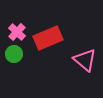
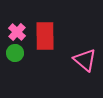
red rectangle: moved 3 px left, 2 px up; rotated 68 degrees counterclockwise
green circle: moved 1 px right, 1 px up
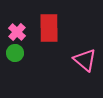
red rectangle: moved 4 px right, 8 px up
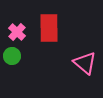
green circle: moved 3 px left, 3 px down
pink triangle: moved 3 px down
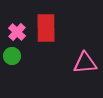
red rectangle: moved 3 px left
pink triangle: rotated 45 degrees counterclockwise
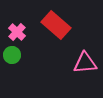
red rectangle: moved 10 px right, 3 px up; rotated 48 degrees counterclockwise
green circle: moved 1 px up
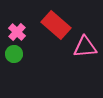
green circle: moved 2 px right, 1 px up
pink triangle: moved 16 px up
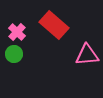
red rectangle: moved 2 px left
pink triangle: moved 2 px right, 8 px down
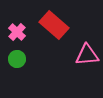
green circle: moved 3 px right, 5 px down
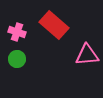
pink cross: rotated 24 degrees counterclockwise
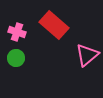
pink triangle: rotated 35 degrees counterclockwise
green circle: moved 1 px left, 1 px up
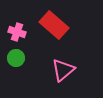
pink triangle: moved 24 px left, 15 px down
